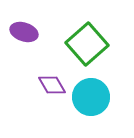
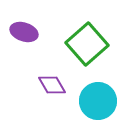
cyan circle: moved 7 px right, 4 px down
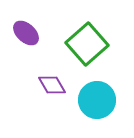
purple ellipse: moved 2 px right, 1 px down; rotated 24 degrees clockwise
cyan circle: moved 1 px left, 1 px up
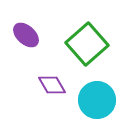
purple ellipse: moved 2 px down
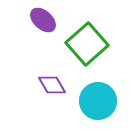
purple ellipse: moved 17 px right, 15 px up
cyan circle: moved 1 px right, 1 px down
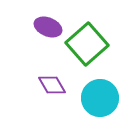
purple ellipse: moved 5 px right, 7 px down; rotated 20 degrees counterclockwise
cyan circle: moved 2 px right, 3 px up
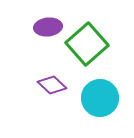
purple ellipse: rotated 28 degrees counterclockwise
purple diamond: rotated 16 degrees counterclockwise
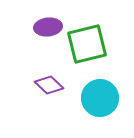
green square: rotated 27 degrees clockwise
purple diamond: moved 3 px left
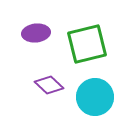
purple ellipse: moved 12 px left, 6 px down
cyan circle: moved 5 px left, 1 px up
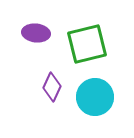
purple ellipse: rotated 12 degrees clockwise
purple diamond: moved 3 px right, 2 px down; rotated 72 degrees clockwise
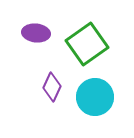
green square: rotated 21 degrees counterclockwise
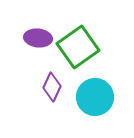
purple ellipse: moved 2 px right, 5 px down
green square: moved 9 px left, 3 px down
